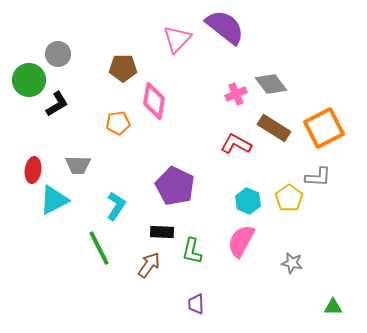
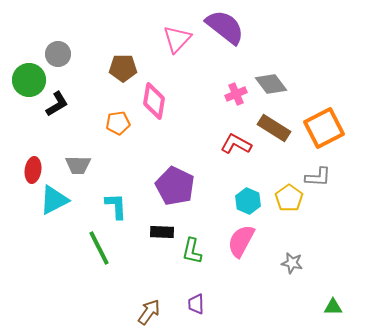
cyan L-shape: rotated 36 degrees counterclockwise
brown arrow: moved 47 px down
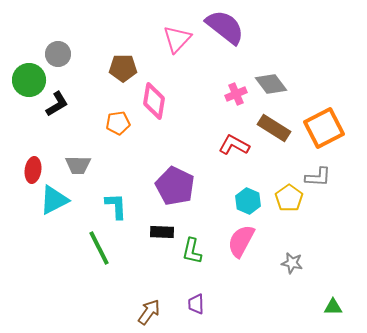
red L-shape: moved 2 px left, 1 px down
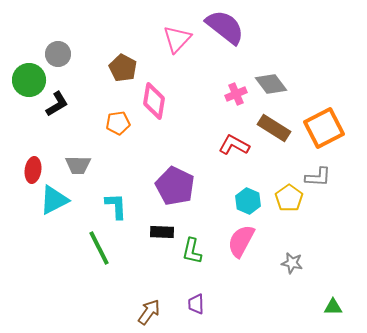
brown pentagon: rotated 28 degrees clockwise
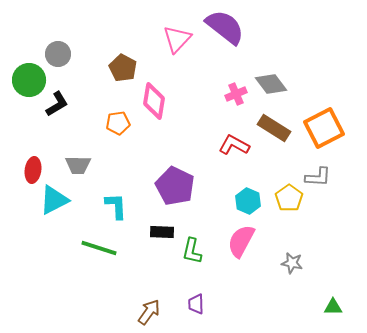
green line: rotated 45 degrees counterclockwise
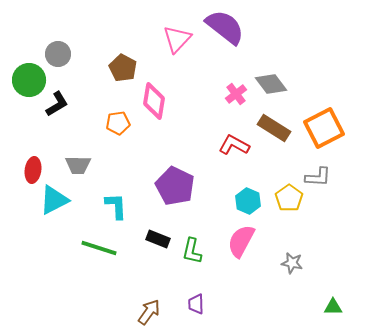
pink cross: rotated 15 degrees counterclockwise
black rectangle: moved 4 px left, 7 px down; rotated 20 degrees clockwise
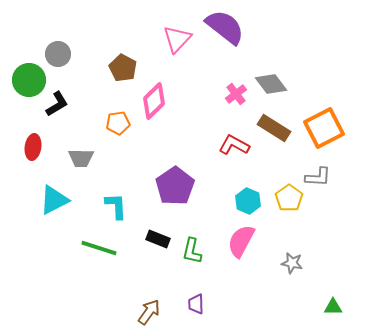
pink diamond: rotated 36 degrees clockwise
gray trapezoid: moved 3 px right, 7 px up
red ellipse: moved 23 px up
purple pentagon: rotated 12 degrees clockwise
